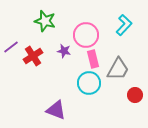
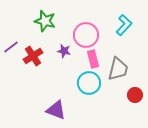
gray trapezoid: rotated 15 degrees counterclockwise
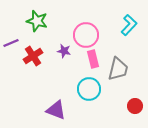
green star: moved 8 px left
cyan L-shape: moved 5 px right
purple line: moved 4 px up; rotated 14 degrees clockwise
cyan circle: moved 6 px down
red circle: moved 11 px down
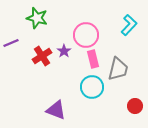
green star: moved 3 px up
purple star: rotated 24 degrees clockwise
red cross: moved 9 px right
cyan circle: moved 3 px right, 2 px up
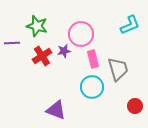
green star: moved 8 px down
cyan L-shape: moved 1 px right; rotated 25 degrees clockwise
pink circle: moved 5 px left, 1 px up
purple line: moved 1 px right; rotated 21 degrees clockwise
purple star: rotated 24 degrees clockwise
gray trapezoid: rotated 30 degrees counterclockwise
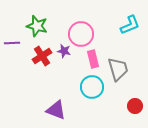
purple star: rotated 24 degrees clockwise
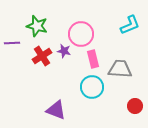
gray trapezoid: moved 2 px right; rotated 70 degrees counterclockwise
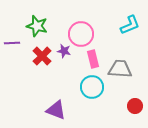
red cross: rotated 12 degrees counterclockwise
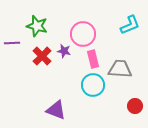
pink circle: moved 2 px right
cyan circle: moved 1 px right, 2 px up
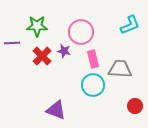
green star: rotated 15 degrees counterclockwise
pink circle: moved 2 px left, 2 px up
